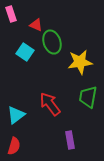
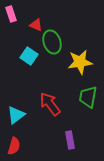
cyan square: moved 4 px right, 4 px down
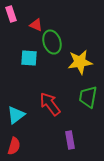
cyan square: moved 2 px down; rotated 30 degrees counterclockwise
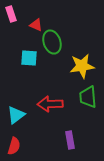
yellow star: moved 2 px right, 4 px down
green trapezoid: rotated 15 degrees counterclockwise
red arrow: rotated 55 degrees counterclockwise
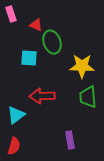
yellow star: rotated 10 degrees clockwise
red arrow: moved 8 px left, 8 px up
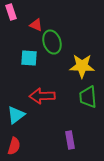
pink rectangle: moved 2 px up
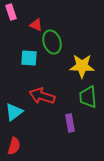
red arrow: rotated 20 degrees clockwise
cyan triangle: moved 2 px left, 3 px up
purple rectangle: moved 17 px up
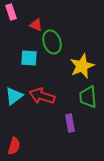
yellow star: rotated 25 degrees counterclockwise
cyan triangle: moved 16 px up
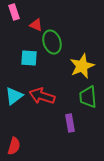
pink rectangle: moved 3 px right
